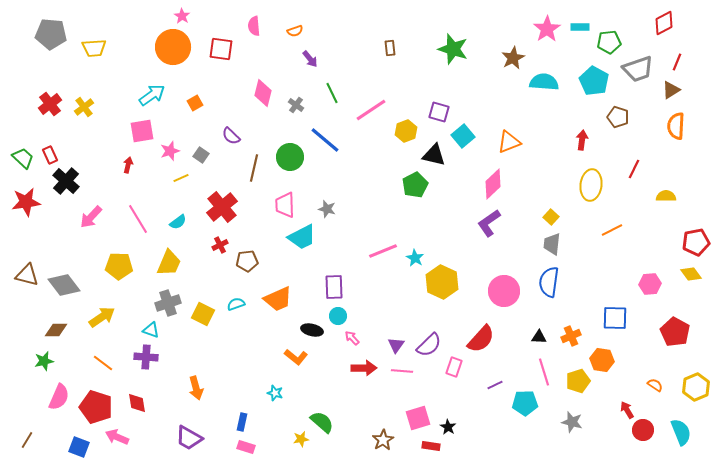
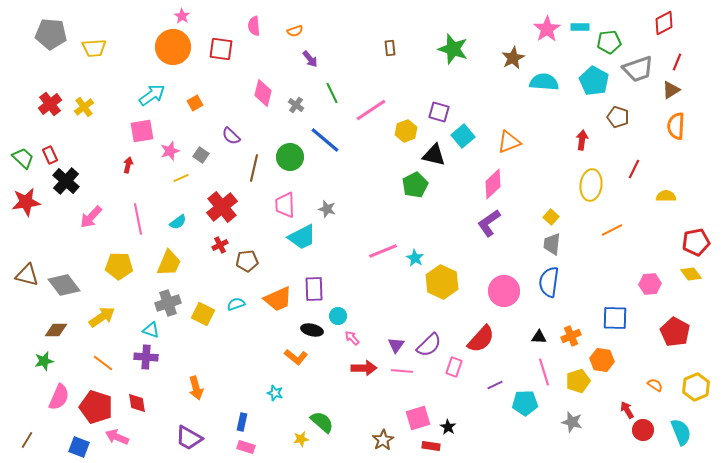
pink line at (138, 219): rotated 20 degrees clockwise
purple rectangle at (334, 287): moved 20 px left, 2 px down
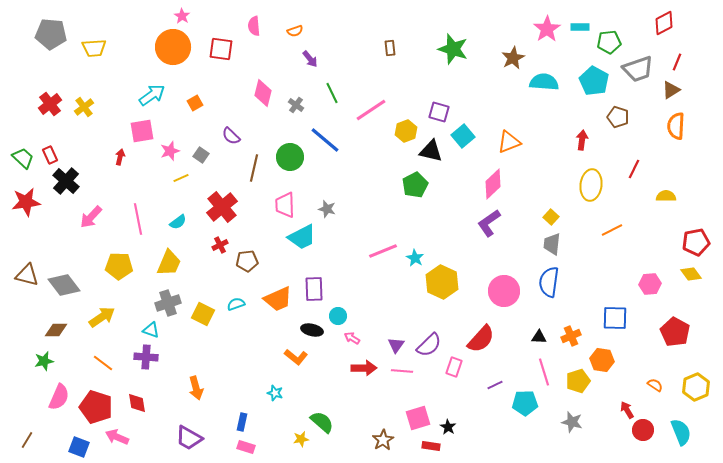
black triangle at (434, 155): moved 3 px left, 4 px up
red arrow at (128, 165): moved 8 px left, 8 px up
pink arrow at (352, 338): rotated 14 degrees counterclockwise
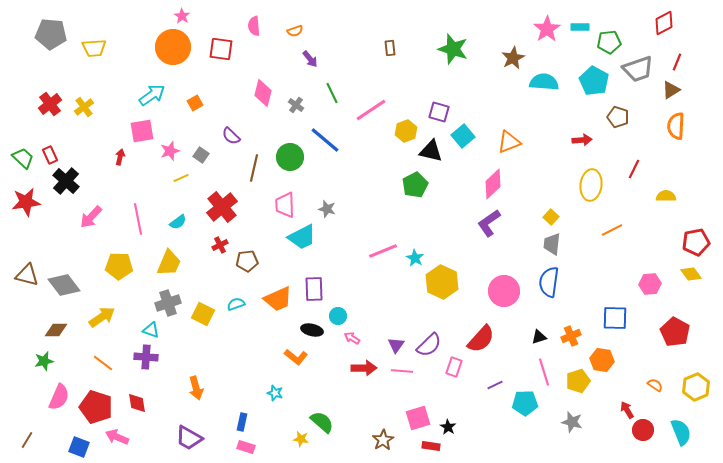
red arrow at (582, 140): rotated 78 degrees clockwise
black triangle at (539, 337): rotated 21 degrees counterclockwise
yellow star at (301, 439): rotated 21 degrees clockwise
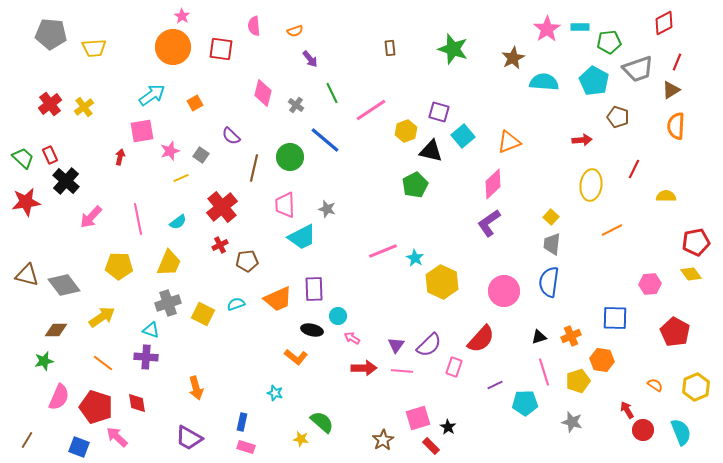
pink arrow at (117, 437): rotated 20 degrees clockwise
red rectangle at (431, 446): rotated 36 degrees clockwise
